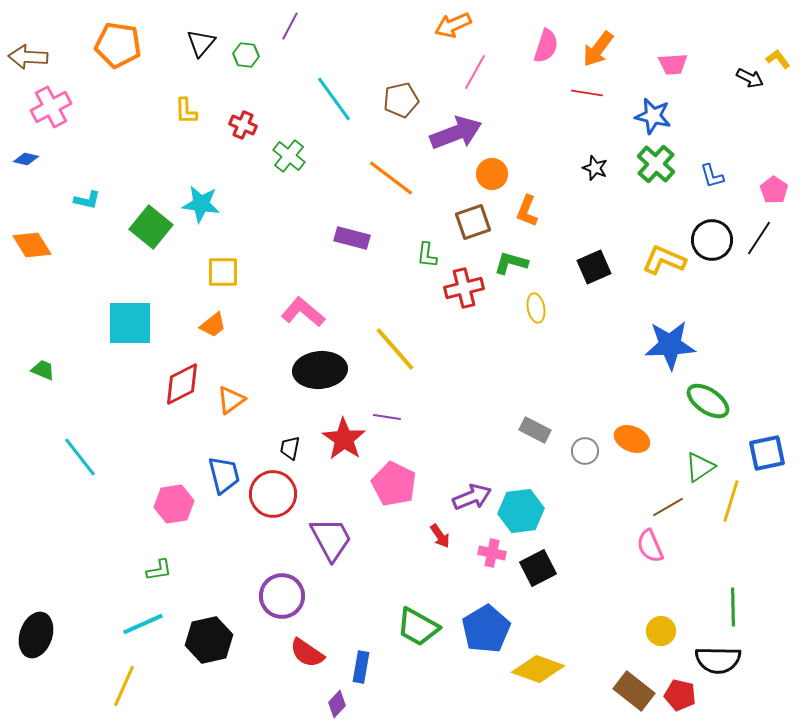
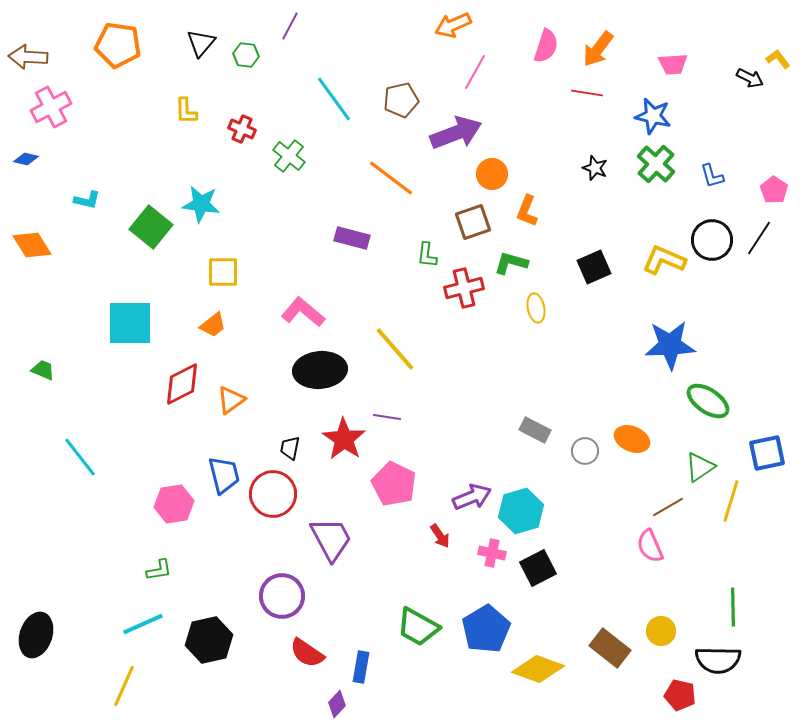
red cross at (243, 125): moved 1 px left, 4 px down
cyan hexagon at (521, 511): rotated 9 degrees counterclockwise
brown rectangle at (634, 691): moved 24 px left, 43 px up
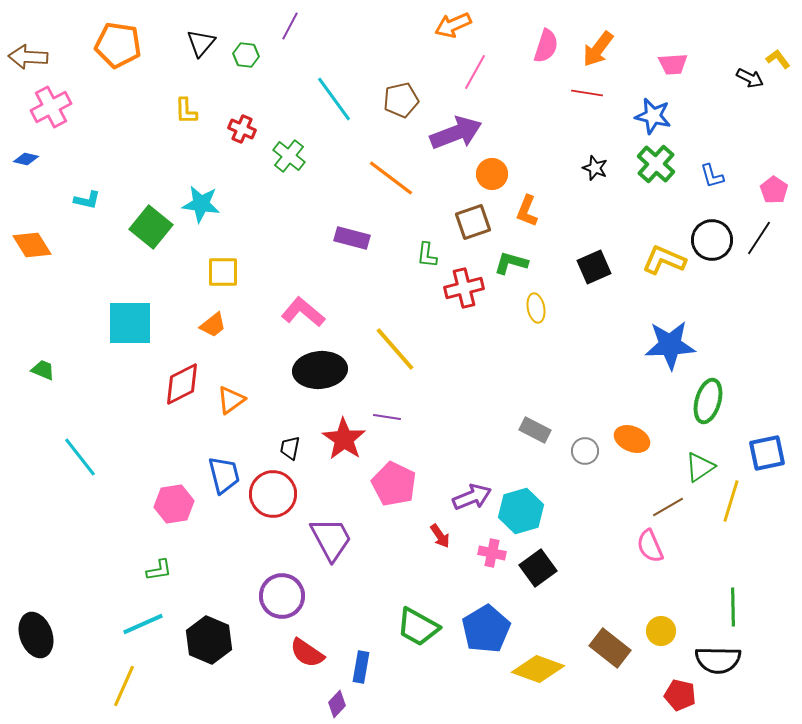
green ellipse at (708, 401): rotated 72 degrees clockwise
black square at (538, 568): rotated 9 degrees counterclockwise
black ellipse at (36, 635): rotated 39 degrees counterclockwise
black hexagon at (209, 640): rotated 24 degrees counterclockwise
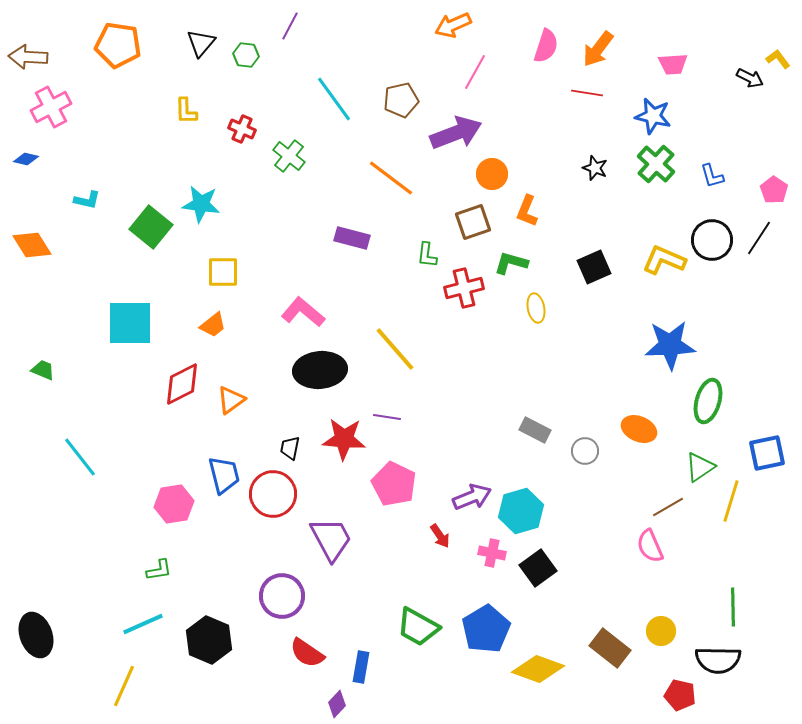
red star at (344, 439): rotated 30 degrees counterclockwise
orange ellipse at (632, 439): moved 7 px right, 10 px up
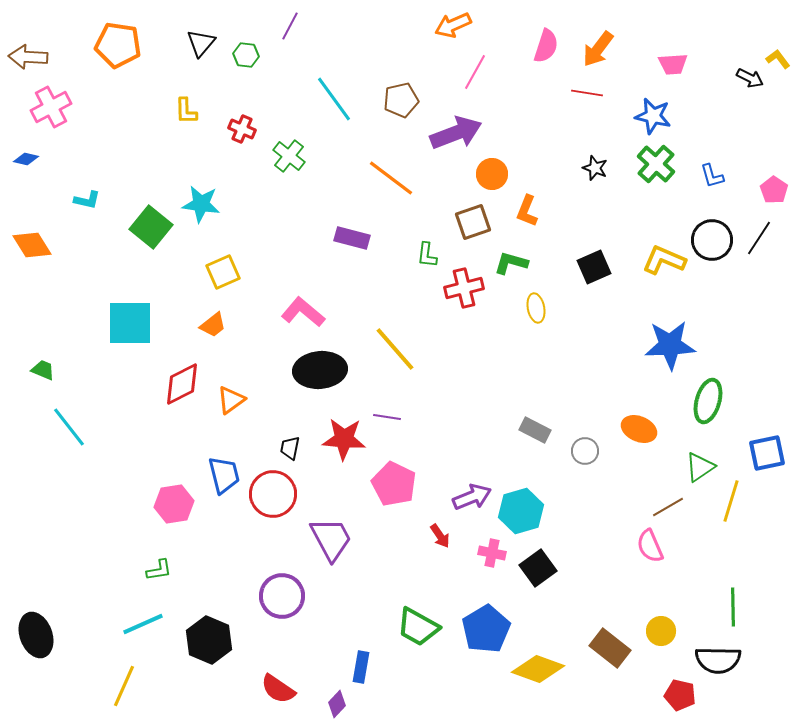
yellow square at (223, 272): rotated 24 degrees counterclockwise
cyan line at (80, 457): moved 11 px left, 30 px up
red semicircle at (307, 653): moved 29 px left, 36 px down
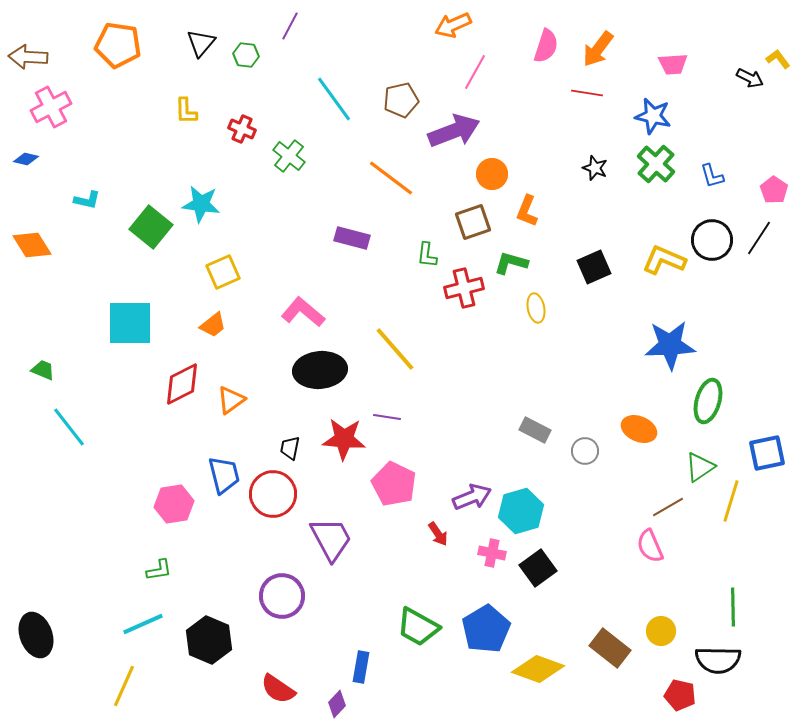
purple arrow at (456, 133): moved 2 px left, 2 px up
red arrow at (440, 536): moved 2 px left, 2 px up
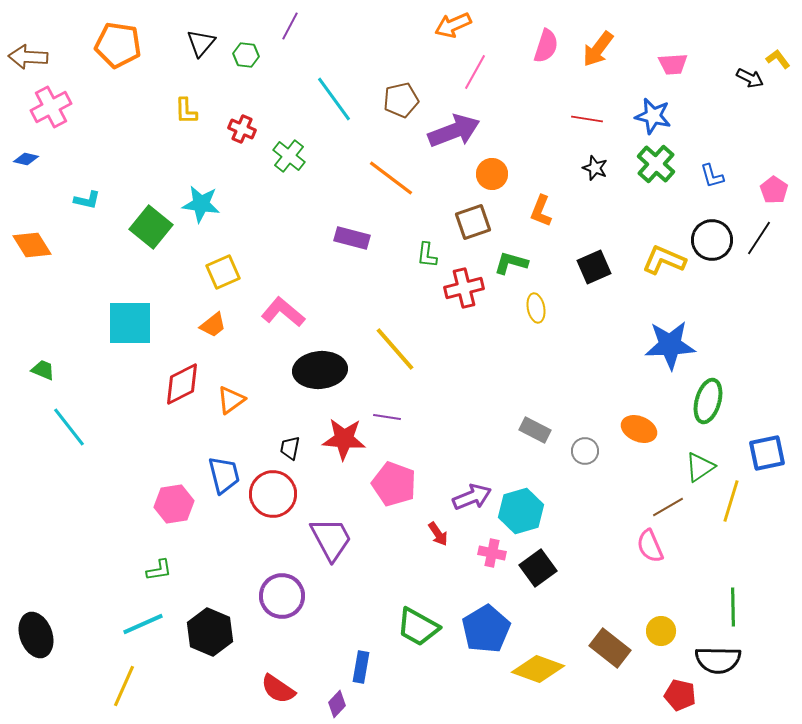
red line at (587, 93): moved 26 px down
orange L-shape at (527, 211): moved 14 px right
pink L-shape at (303, 312): moved 20 px left
pink pentagon at (394, 484): rotated 6 degrees counterclockwise
black hexagon at (209, 640): moved 1 px right, 8 px up
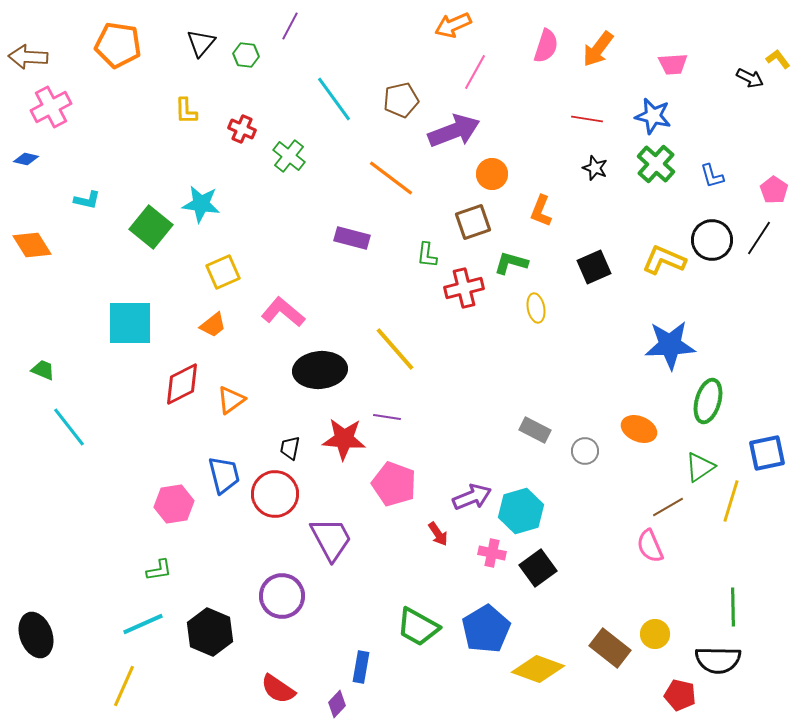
red circle at (273, 494): moved 2 px right
yellow circle at (661, 631): moved 6 px left, 3 px down
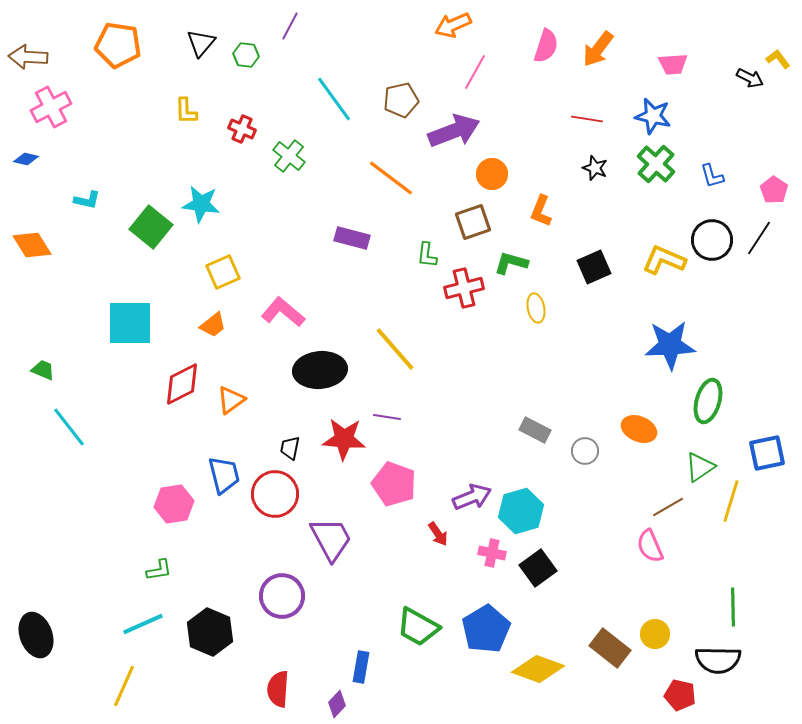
red semicircle at (278, 689): rotated 60 degrees clockwise
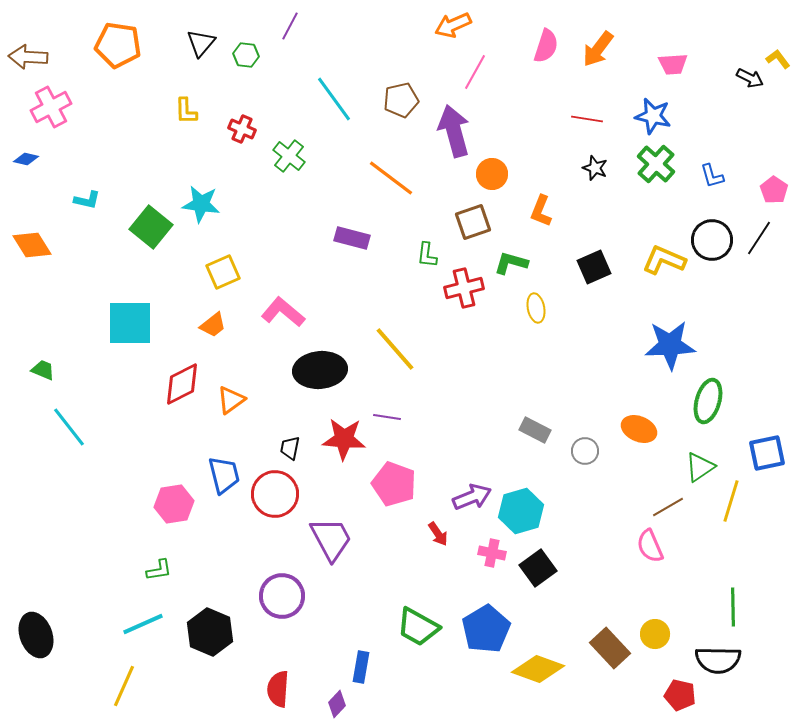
purple arrow at (454, 131): rotated 84 degrees counterclockwise
brown rectangle at (610, 648): rotated 9 degrees clockwise
